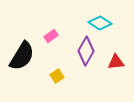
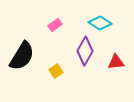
pink rectangle: moved 4 px right, 11 px up
purple diamond: moved 1 px left
yellow square: moved 1 px left, 5 px up
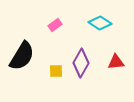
purple diamond: moved 4 px left, 12 px down
yellow square: rotated 32 degrees clockwise
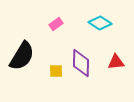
pink rectangle: moved 1 px right, 1 px up
purple diamond: rotated 28 degrees counterclockwise
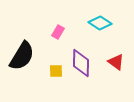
pink rectangle: moved 2 px right, 8 px down; rotated 24 degrees counterclockwise
red triangle: rotated 42 degrees clockwise
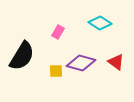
purple diamond: rotated 76 degrees counterclockwise
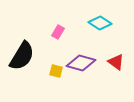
yellow square: rotated 16 degrees clockwise
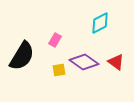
cyan diamond: rotated 60 degrees counterclockwise
pink rectangle: moved 3 px left, 8 px down
purple diamond: moved 3 px right, 1 px up; rotated 20 degrees clockwise
yellow square: moved 3 px right, 1 px up; rotated 24 degrees counterclockwise
